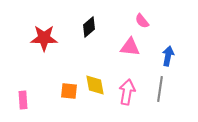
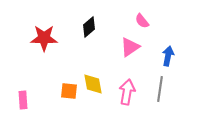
pink triangle: rotated 40 degrees counterclockwise
yellow diamond: moved 2 px left, 1 px up
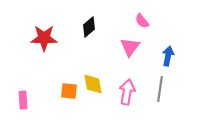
pink triangle: rotated 20 degrees counterclockwise
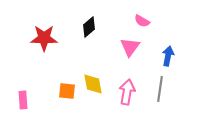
pink semicircle: rotated 21 degrees counterclockwise
orange square: moved 2 px left
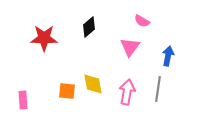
gray line: moved 2 px left
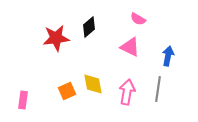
pink semicircle: moved 4 px left, 2 px up
red star: moved 12 px right; rotated 8 degrees counterclockwise
pink triangle: rotated 40 degrees counterclockwise
orange square: rotated 30 degrees counterclockwise
pink rectangle: rotated 12 degrees clockwise
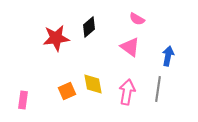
pink semicircle: moved 1 px left
pink triangle: rotated 10 degrees clockwise
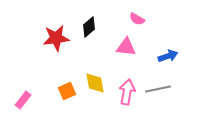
pink triangle: moved 4 px left; rotated 30 degrees counterclockwise
blue arrow: rotated 60 degrees clockwise
yellow diamond: moved 2 px right, 1 px up
gray line: rotated 70 degrees clockwise
pink rectangle: rotated 30 degrees clockwise
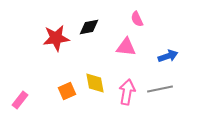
pink semicircle: rotated 35 degrees clockwise
black diamond: rotated 30 degrees clockwise
gray line: moved 2 px right
pink rectangle: moved 3 px left
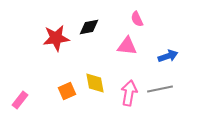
pink triangle: moved 1 px right, 1 px up
pink arrow: moved 2 px right, 1 px down
